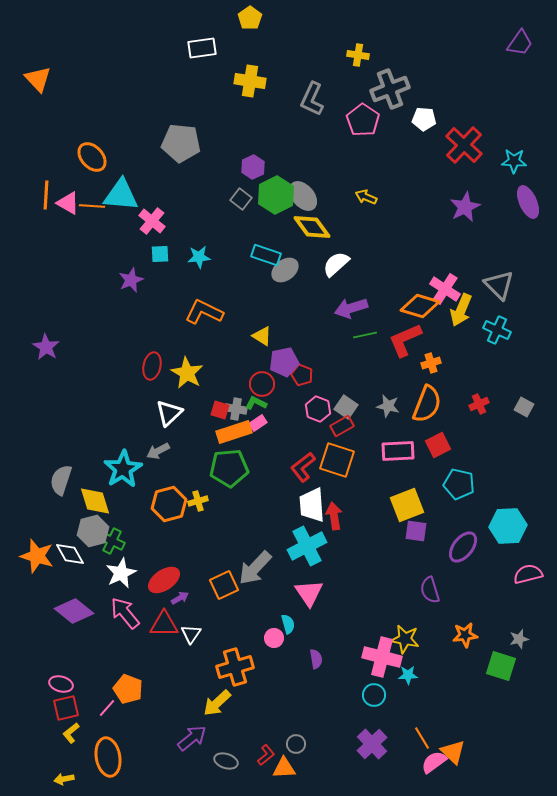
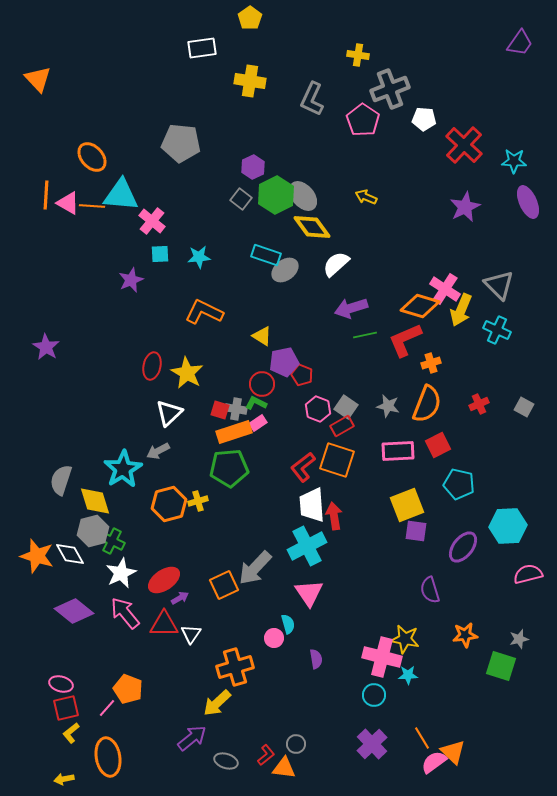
orange triangle at (284, 768): rotated 10 degrees clockwise
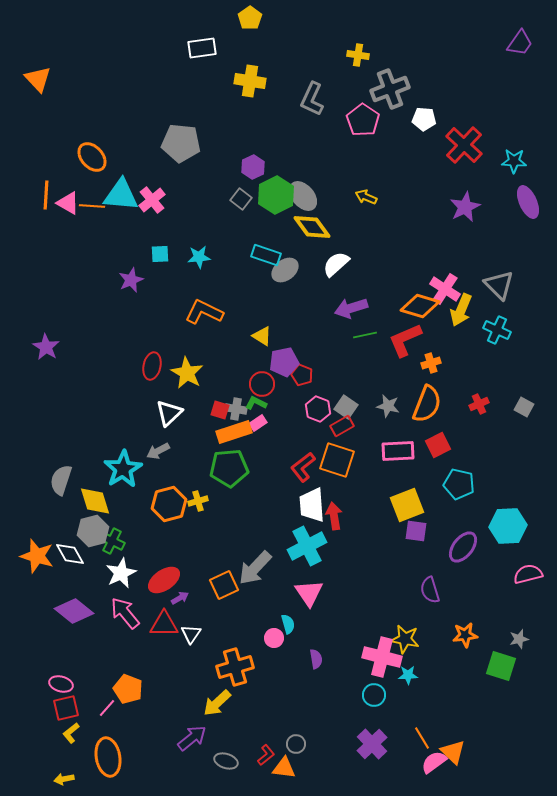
pink cross at (152, 221): moved 21 px up; rotated 12 degrees clockwise
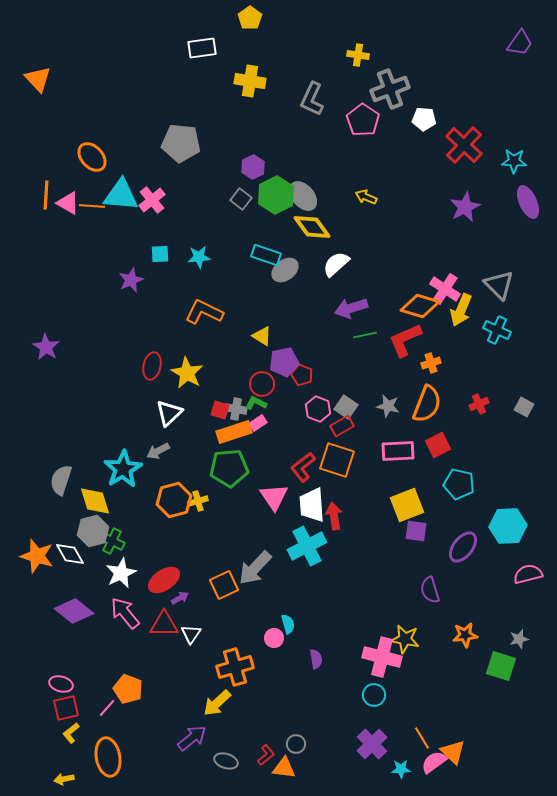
orange hexagon at (169, 504): moved 5 px right, 4 px up
pink triangle at (309, 593): moved 35 px left, 96 px up
cyan star at (408, 675): moved 7 px left, 94 px down
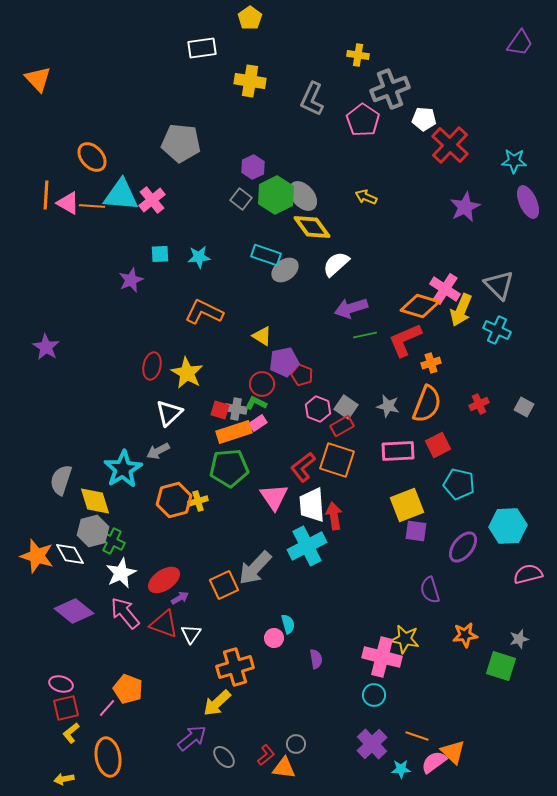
red cross at (464, 145): moved 14 px left
red triangle at (164, 624): rotated 20 degrees clockwise
orange line at (422, 738): moved 5 px left, 2 px up; rotated 40 degrees counterclockwise
gray ellipse at (226, 761): moved 2 px left, 4 px up; rotated 30 degrees clockwise
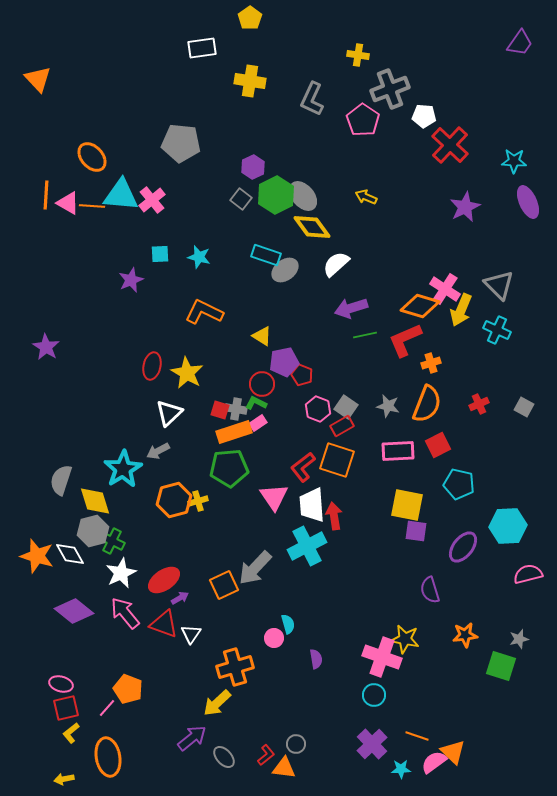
white pentagon at (424, 119): moved 3 px up
cyan star at (199, 257): rotated 20 degrees clockwise
yellow square at (407, 505): rotated 32 degrees clockwise
pink cross at (382, 657): rotated 6 degrees clockwise
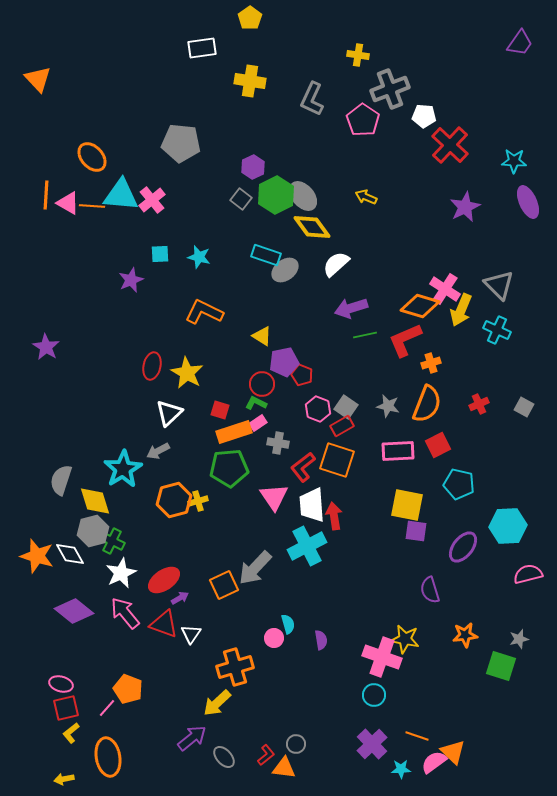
gray cross at (236, 409): moved 42 px right, 34 px down
purple semicircle at (316, 659): moved 5 px right, 19 px up
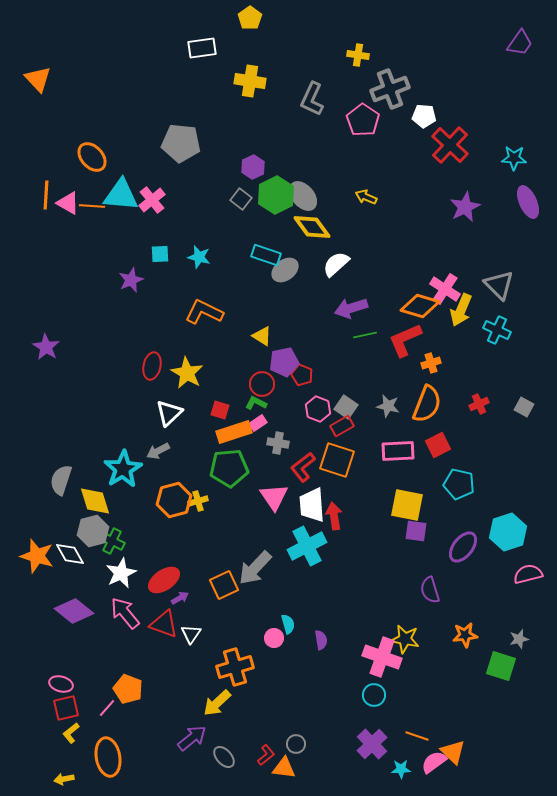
cyan star at (514, 161): moved 3 px up
cyan hexagon at (508, 526): moved 6 px down; rotated 15 degrees counterclockwise
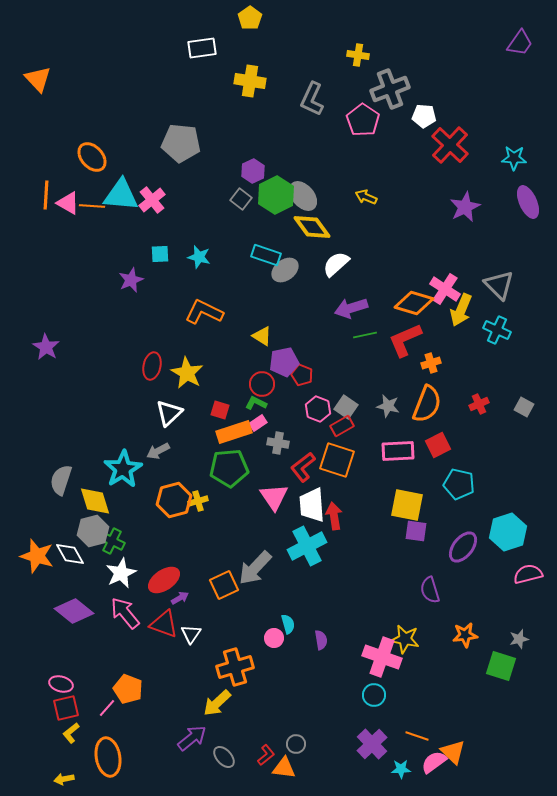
purple hexagon at (253, 167): moved 4 px down
orange diamond at (420, 306): moved 6 px left, 3 px up
